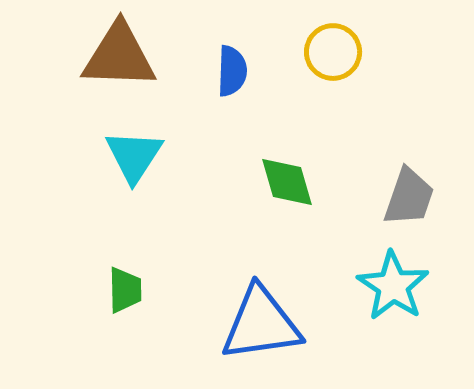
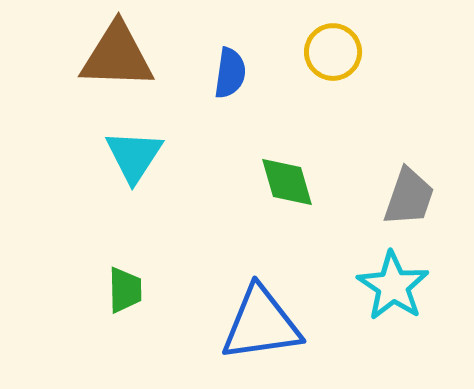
brown triangle: moved 2 px left
blue semicircle: moved 2 px left, 2 px down; rotated 6 degrees clockwise
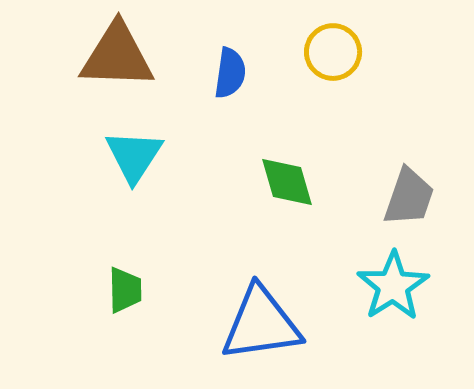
cyan star: rotated 6 degrees clockwise
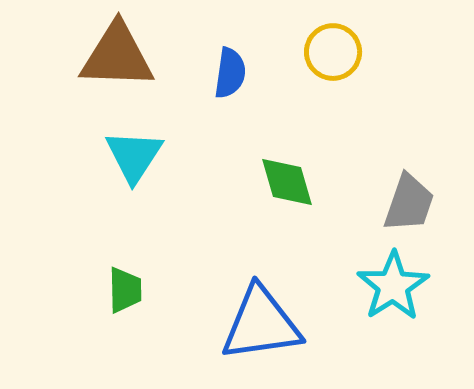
gray trapezoid: moved 6 px down
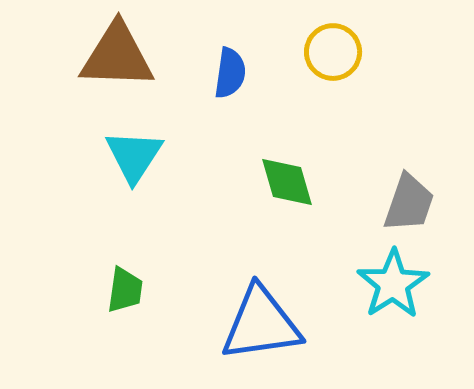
cyan star: moved 2 px up
green trapezoid: rotated 9 degrees clockwise
